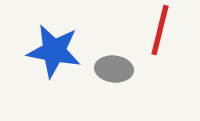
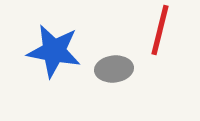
gray ellipse: rotated 12 degrees counterclockwise
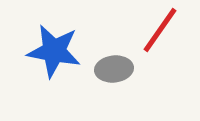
red line: rotated 21 degrees clockwise
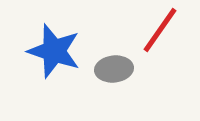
blue star: rotated 8 degrees clockwise
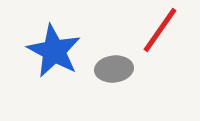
blue star: rotated 10 degrees clockwise
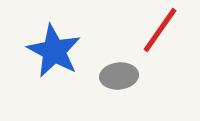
gray ellipse: moved 5 px right, 7 px down
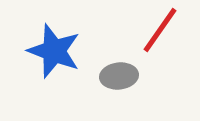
blue star: rotated 8 degrees counterclockwise
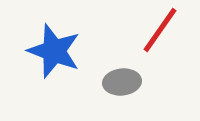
gray ellipse: moved 3 px right, 6 px down
